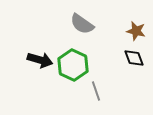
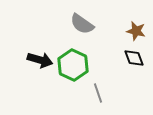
gray line: moved 2 px right, 2 px down
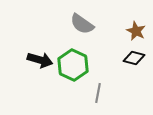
brown star: rotated 12 degrees clockwise
black diamond: rotated 55 degrees counterclockwise
gray line: rotated 30 degrees clockwise
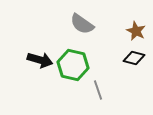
green hexagon: rotated 12 degrees counterclockwise
gray line: moved 3 px up; rotated 30 degrees counterclockwise
